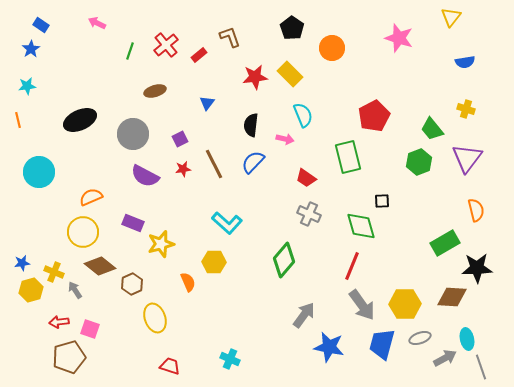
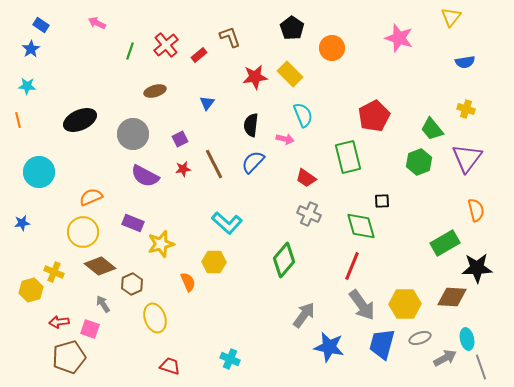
cyan star at (27, 86): rotated 12 degrees clockwise
blue star at (22, 263): moved 40 px up
gray arrow at (75, 290): moved 28 px right, 14 px down
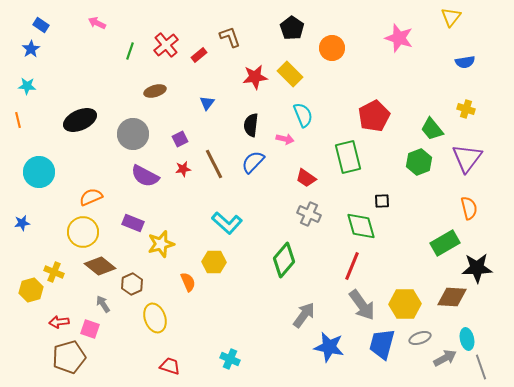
orange semicircle at (476, 210): moved 7 px left, 2 px up
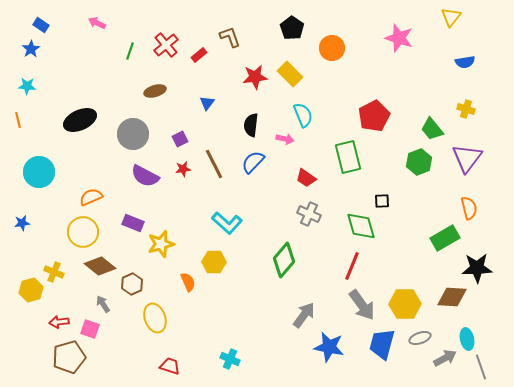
green rectangle at (445, 243): moved 5 px up
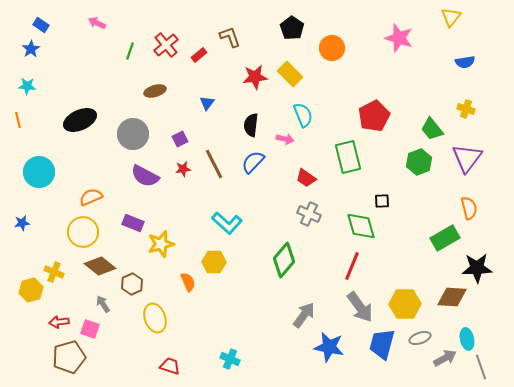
gray arrow at (362, 305): moved 2 px left, 2 px down
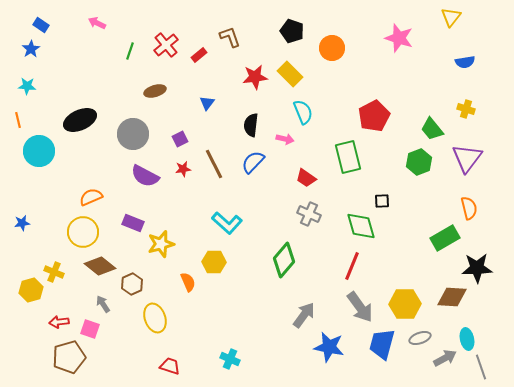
black pentagon at (292, 28): moved 3 px down; rotated 15 degrees counterclockwise
cyan semicircle at (303, 115): moved 3 px up
cyan circle at (39, 172): moved 21 px up
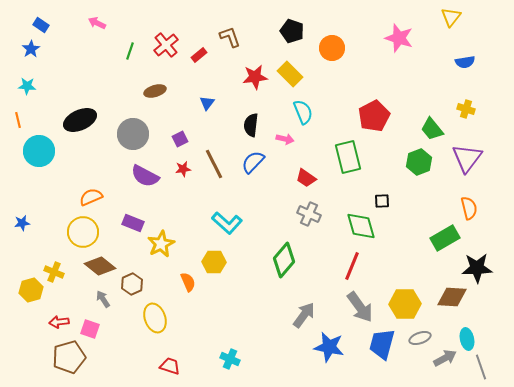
yellow star at (161, 244): rotated 12 degrees counterclockwise
gray arrow at (103, 304): moved 5 px up
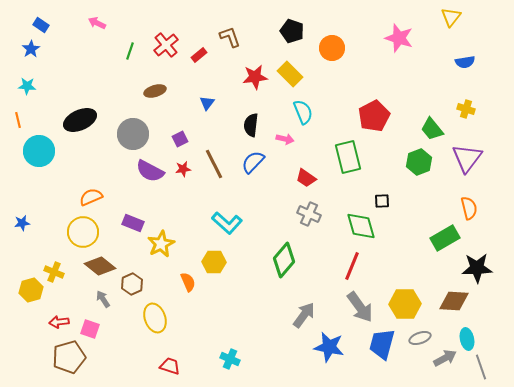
purple semicircle at (145, 176): moved 5 px right, 5 px up
brown diamond at (452, 297): moved 2 px right, 4 px down
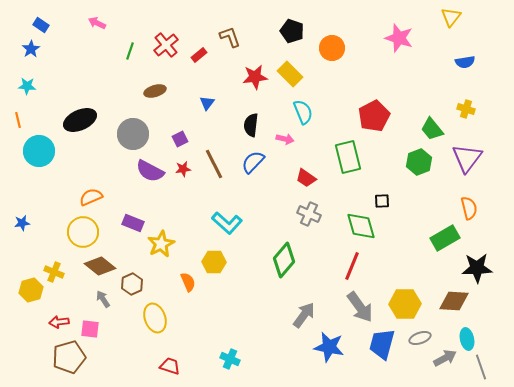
pink square at (90, 329): rotated 12 degrees counterclockwise
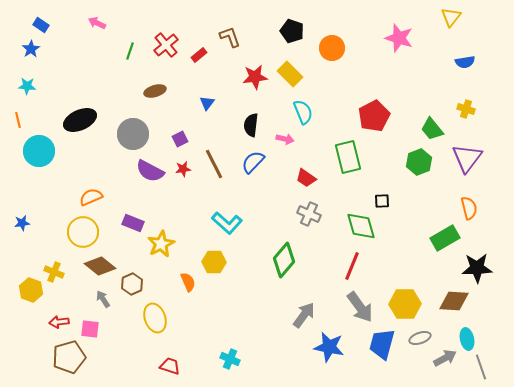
yellow hexagon at (31, 290): rotated 25 degrees counterclockwise
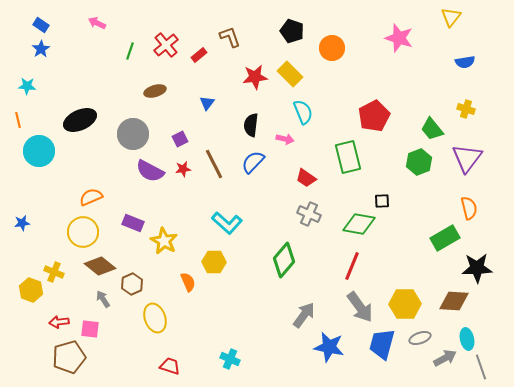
blue star at (31, 49): moved 10 px right
green diamond at (361, 226): moved 2 px left, 2 px up; rotated 64 degrees counterclockwise
yellow star at (161, 244): moved 3 px right, 3 px up; rotated 16 degrees counterclockwise
